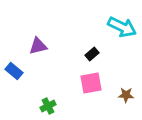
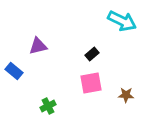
cyan arrow: moved 6 px up
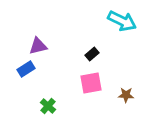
blue rectangle: moved 12 px right, 2 px up; rotated 72 degrees counterclockwise
green cross: rotated 21 degrees counterclockwise
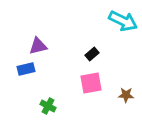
cyan arrow: moved 1 px right
blue rectangle: rotated 18 degrees clockwise
green cross: rotated 14 degrees counterclockwise
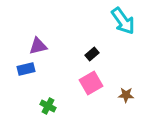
cyan arrow: rotated 28 degrees clockwise
pink square: rotated 20 degrees counterclockwise
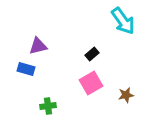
blue rectangle: rotated 30 degrees clockwise
brown star: rotated 14 degrees counterclockwise
green cross: rotated 35 degrees counterclockwise
